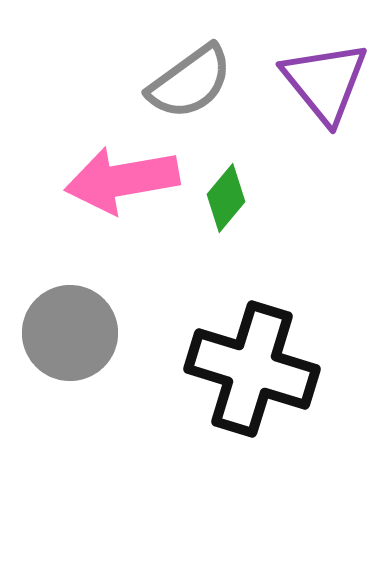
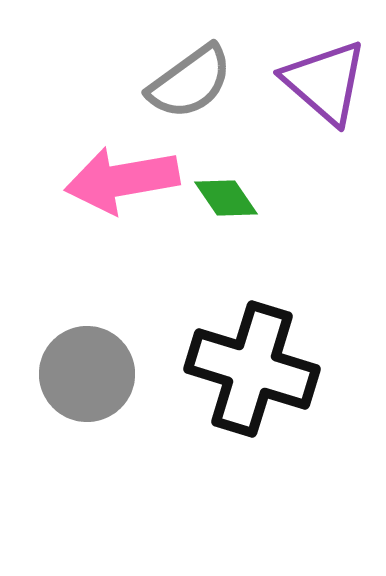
purple triangle: rotated 10 degrees counterclockwise
green diamond: rotated 74 degrees counterclockwise
gray circle: moved 17 px right, 41 px down
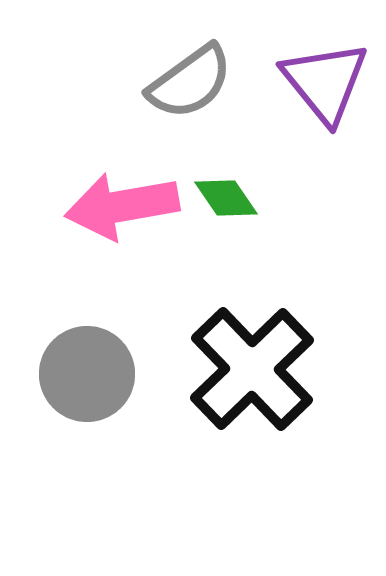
purple triangle: rotated 10 degrees clockwise
pink arrow: moved 26 px down
black cross: rotated 29 degrees clockwise
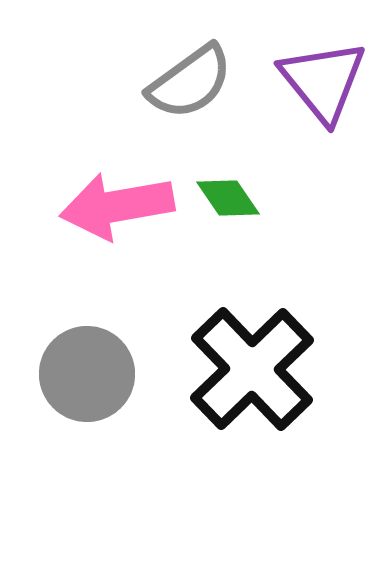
purple triangle: moved 2 px left, 1 px up
green diamond: moved 2 px right
pink arrow: moved 5 px left
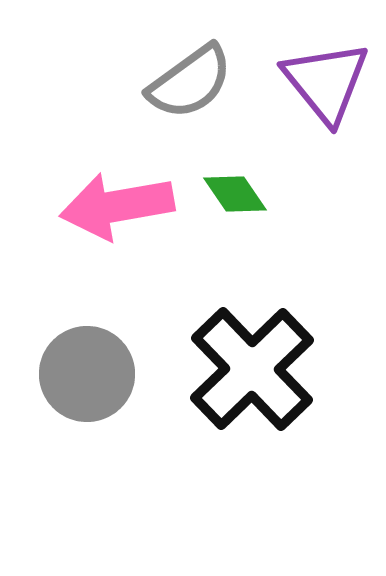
purple triangle: moved 3 px right, 1 px down
green diamond: moved 7 px right, 4 px up
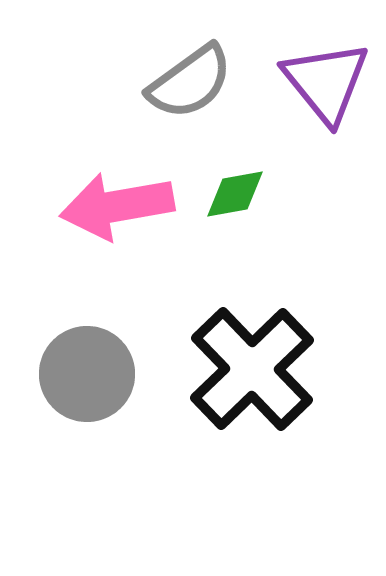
green diamond: rotated 66 degrees counterclockwise
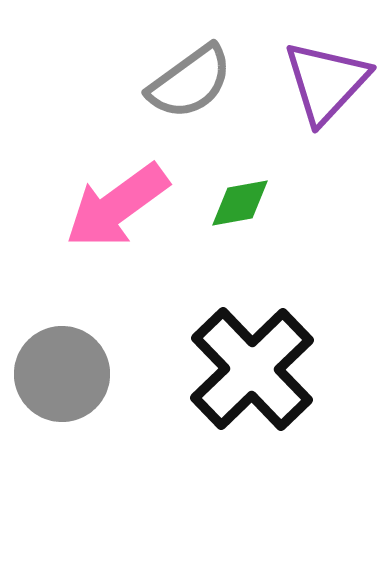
purple triangle: rotated 22 degrees clockwise
green diamond: moved 5 px right, 9 px down
pink arrow: rotated 26 degrees counterclockwise
gray circle: moved 25 px left
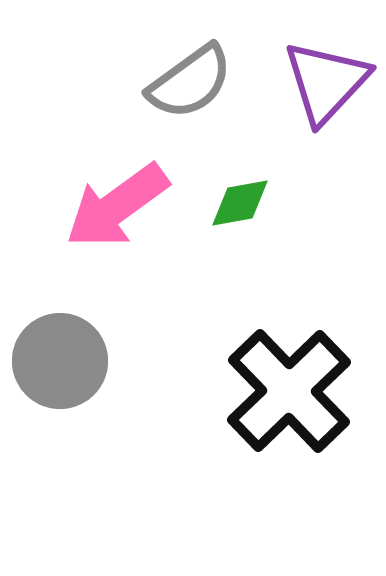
black cross: moved 37 px right, 22 px down
gray circle: moved 2 px left, 13 px up
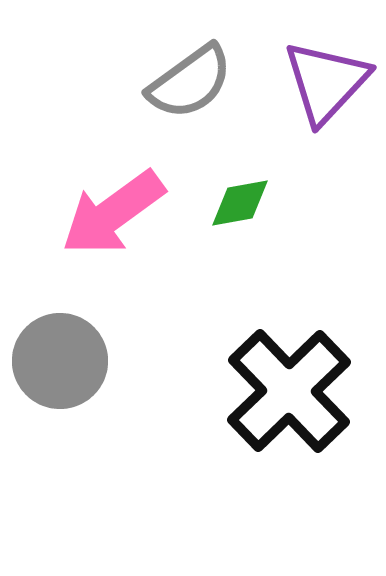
pink arrow: moved 4 px left, 7 px down
